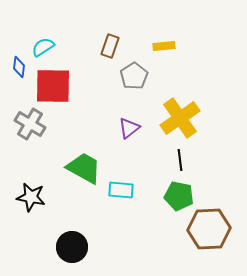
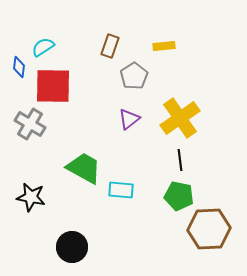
purple triangle: moved 9 px up
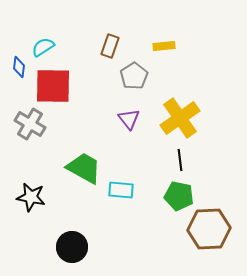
purple triangle: rotated 30 degrees counterclockwise
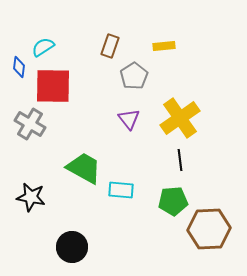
green pentagon: moved 6 px left, 5 px down; rotated 16 degrees counterclockwise
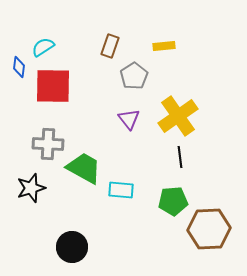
yellow cross: moved 2 px left, 2 px up
gray cross: moved 18 px right, 20 px down; rotated 28 degrees counterclockwise
black line: moved 3 px up
black star: moved 9 px up; rotated 28 degrees counterclockwise
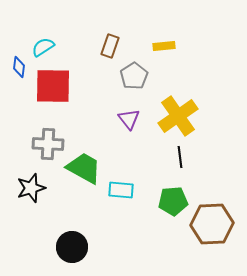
brown hexagon: moved 3 px right, 5 px up
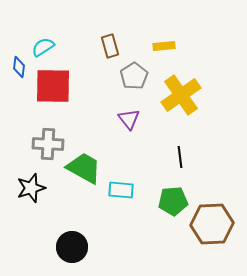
brown rectangle: rotated 35 degrees counterclockwise
yellow cross: moved 3 px right, 21 px up
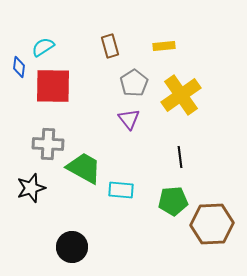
gray pentagon: moved 7 px down
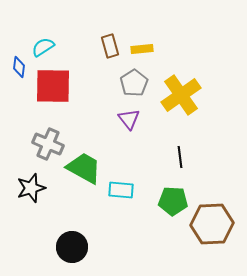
yellow rectangle: moved 22 px left, 3 px down
gray cross: rotated 20 degrees clockwise
green pentagon: rotated 8 degrees clockwise
